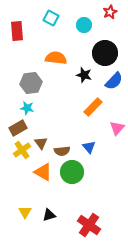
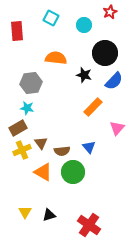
yellow cross: rotated 12 degrees clockwise
green circle: moved 1 px right
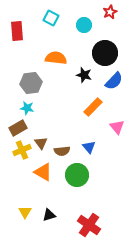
pink triangle: moved 1 px up; rotated 21 degrees counterclockwise
green circle: moved 4 px right, 3 px down
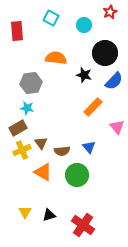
red cross: moved 6 px left
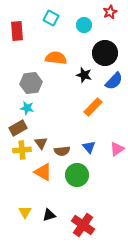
pink triangle: moved 22 px down; rotated 35 degrees clockwise
yellow cross: rotated 18 degrees clockwise
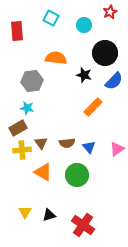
gray hexagon: moved 1 px right, 2 px up
brown semicircle: moved 5 px right, 8 px up
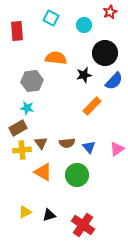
black star: rotated 28 degrees counterclockwise
orange rectangle: moved 1 px left, 1 px up
yellow triangle: rotated 32 degrees clockwise
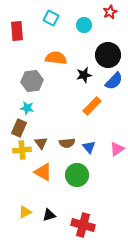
black circle: moved 3 px right, 2 px down
brown rectangle: moved 1 px right; rotated 36 degrees counterclockwise
red cross: rotated 20 degrees counterclockwise
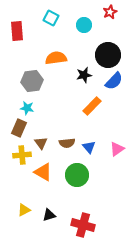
orange semicircle: rotated 15 degrees counterclockwise
yellow cross: moved 5 px down
yellow triangle: moved 1 px left, 2 px up
